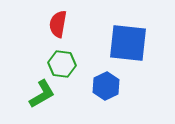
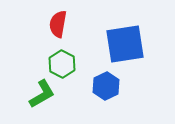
blue square: moved 3 px left, 1 px down; rotated 15 degrees counterclockwise
green hexagon: rotated 20 degrees clockwise
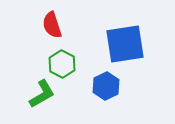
red semicircle: moved 6 px left, 1 px down; rotated 28 degrees counterclockwise
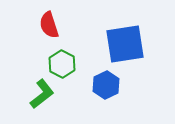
red semicircle: moved 3 px left
blue hexagon: moved 1 px up
green L-shape: rotated 8 degrees counterclockwise
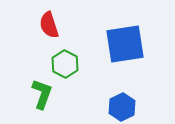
green hexagon: moved 3 px right
blue hexagon: moved 16 px right, 22 px down
green L-shape: rotated 32 degrees counterclockwise
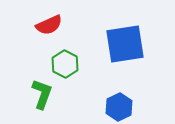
red semicircle: rotated 96 degrees counterclockwise
blue hexagon: moved 3 px left
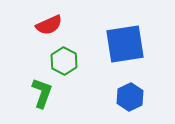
green hexagon: moved 1 px left, 3 px up
green L-shape: moved 1 px up
blue hexagon: moved 11 px right, 10 px up
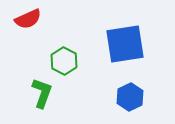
red semicircle: moved 21 px left, 6 px up
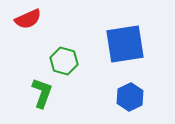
green hexagon: rotated 12 degrees counterclockwise
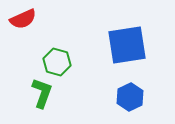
red semicircle: moved 5 px left
blue square: moved 2 px right, 1 px down
green hexagon: moved 7 px left, 1 px down
